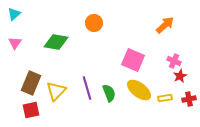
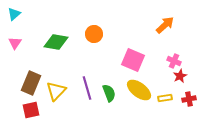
orange circle: moved 11 px down
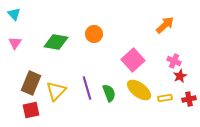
cyan triangle: rotated 32 degrees counterclockwise
pink square: rotated 25 degrees clockwise
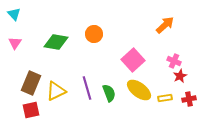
yellow triangle: rotated 20 degrees clockwise
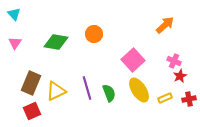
yellow ellipse: rotated 20 degrees clockwise
yellow rectangle: rotated 16 degrees counterclockwise
red square: moved 1 px right, 1 px down; rotated 12 degrees counterclockwise
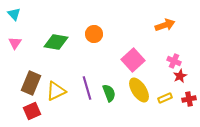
orange arrow: rotated 24 degrees clockwise
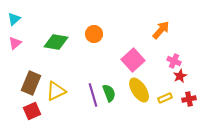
cyan triangle: moved 5 px down; rotated 32 degrees clockwise
orange arrow: moved 4 px left, 5 px down; rotated 30 degrees counterclockwise
pink triangle: rotated 16 degrees clockwise
purple line: moved 6 px right, 7 px down
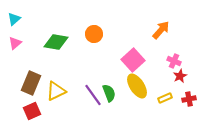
yellow ellipse: moved 2 px left, 4 px up
purple line: rotated 20 degrees counterclockwise
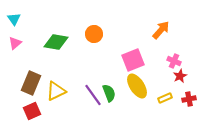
cyan triangle: rotated 24 degrees counterclockwise
pink square: rotated 20 degrees clockwise
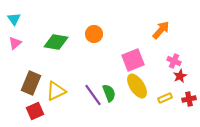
red square: moved 3 px right
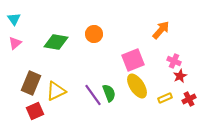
red cross: rotated 16 degrees counterclockwise
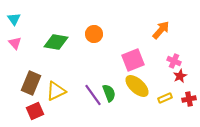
pink triangle: rotated 32 degrees counterclockwise
yellow ellipse: rotated 15 degrees counterclockwise
red cross: rotated 16 degrees clockwise
